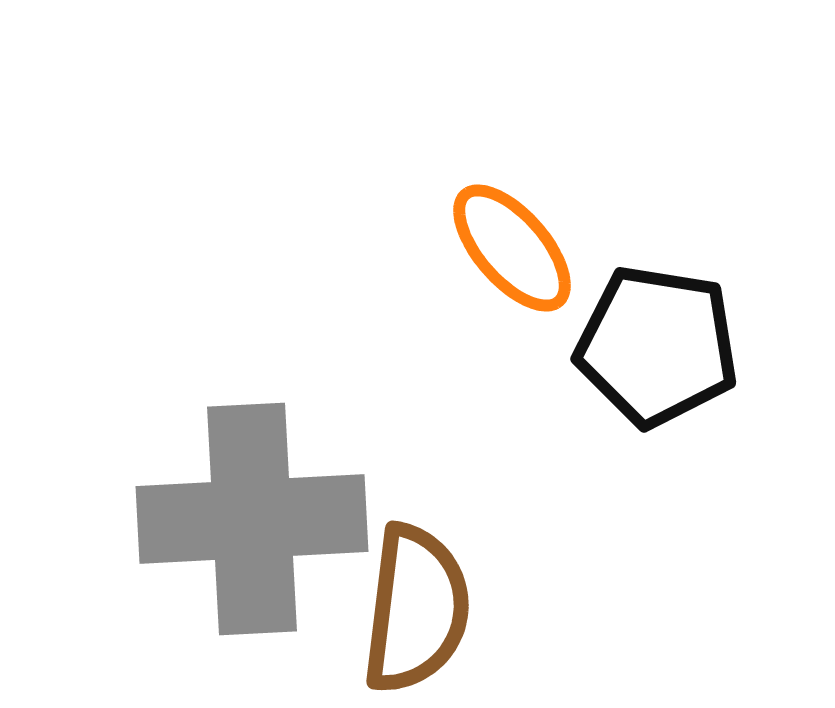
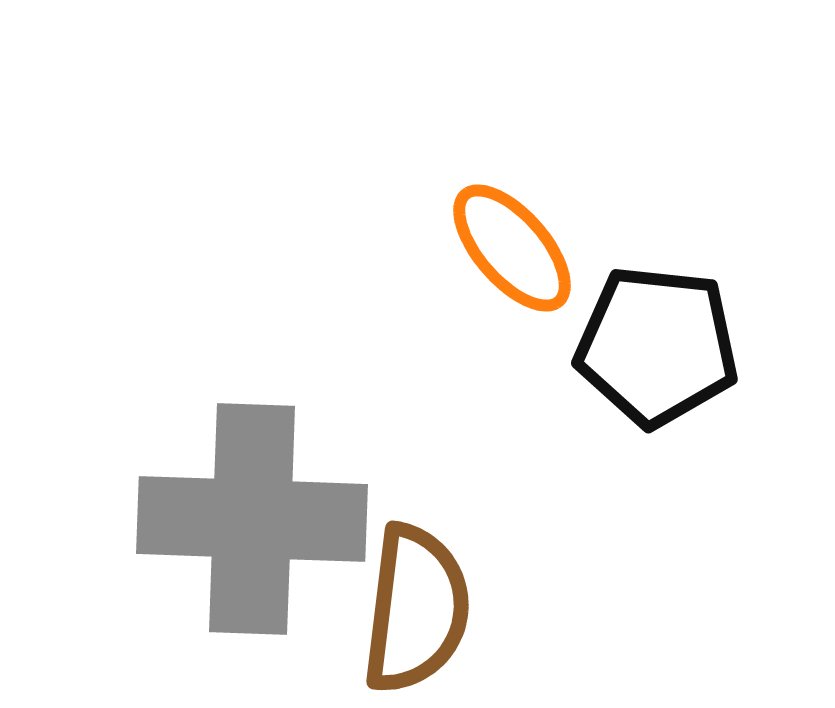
black pentagon: rotated 3 degrees counterclockwise
gray cross: rotated 5 degrees clockwise
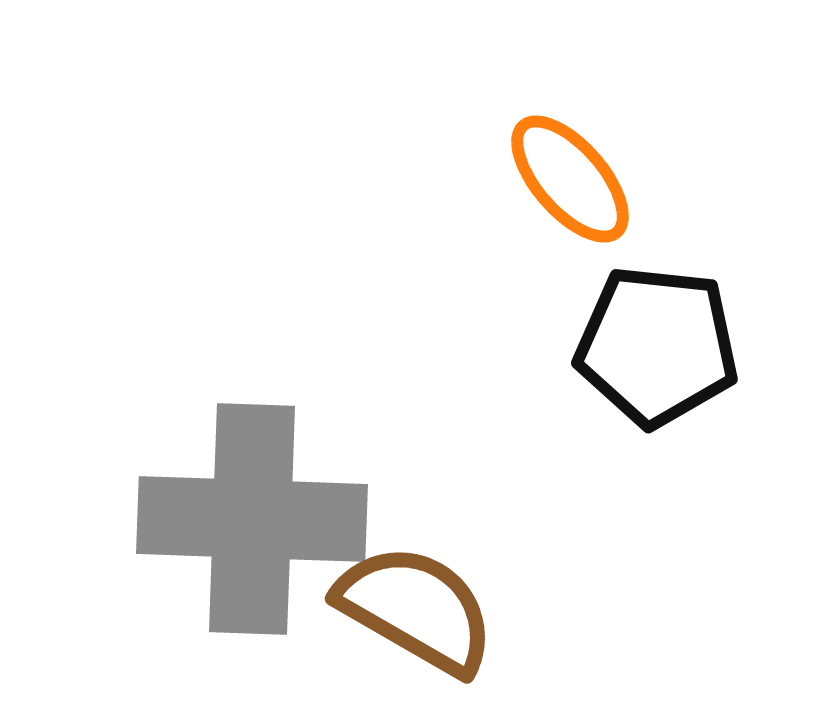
orange ellipse: moved 58 px right, 69 px up
brown semicircle: rotated 67 degrees counterclockwise
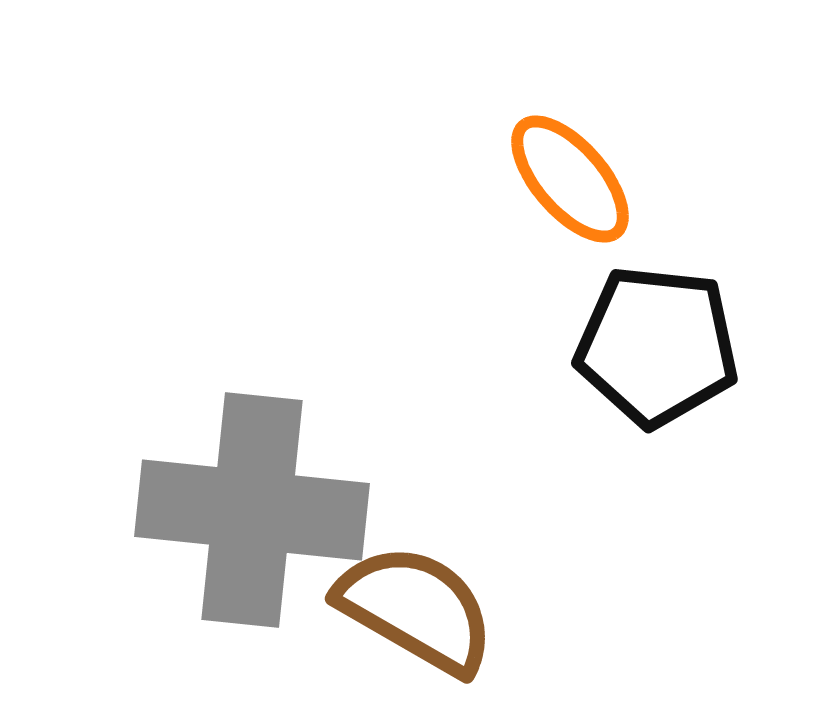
gray cross: moved 9 px up; rotated 4 degrees clockwise
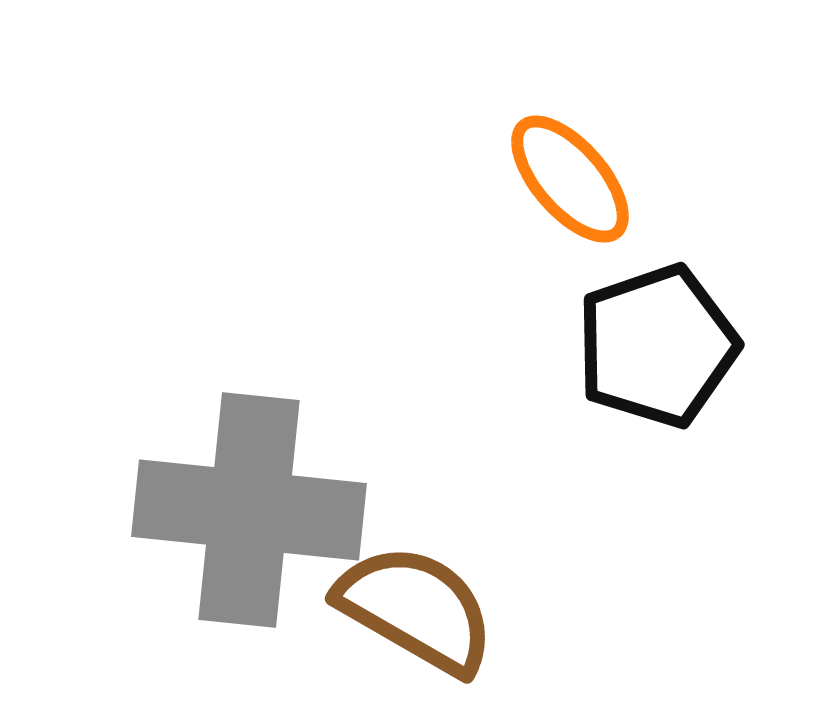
black pentagon: rotated 25 degrees counterclockwise
gray cross: moved 3 px left
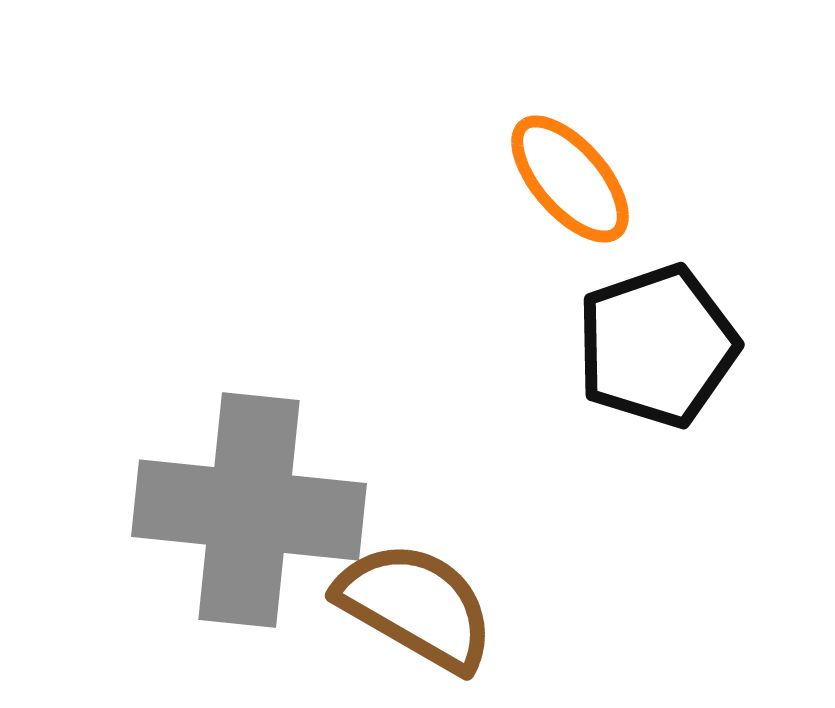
brown semicircle: moved 3 px up
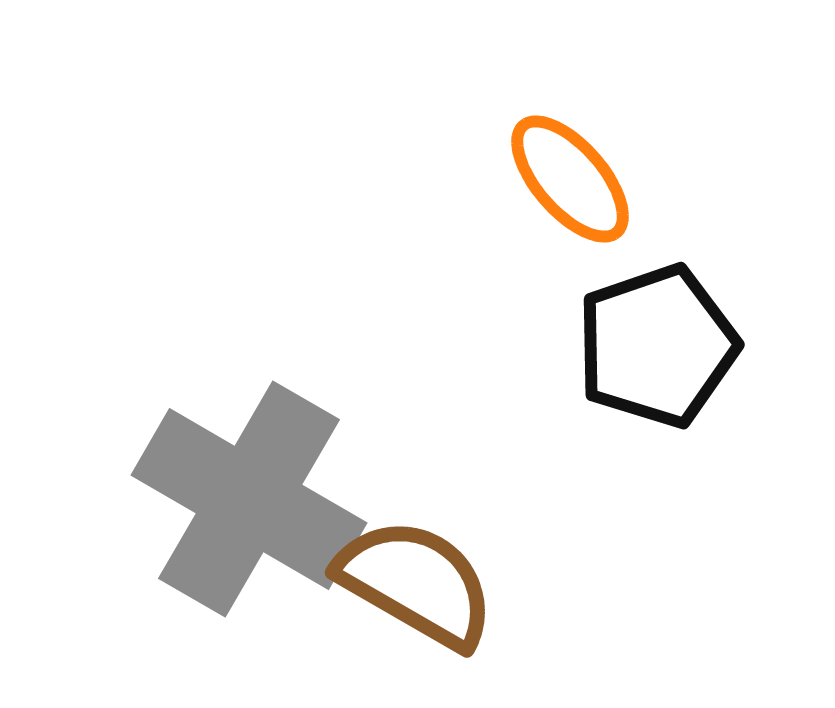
gray cross: moved 11 px up; rotated 24 degrees clockwise
brown semicircle: moved 23 px up
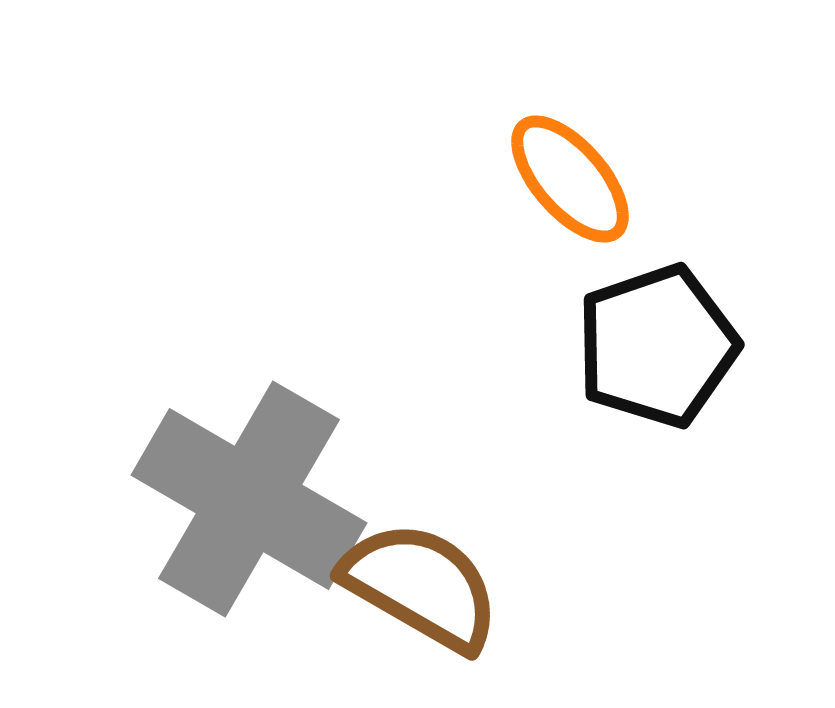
brown semicircle: moved 5 px right, 3 px down
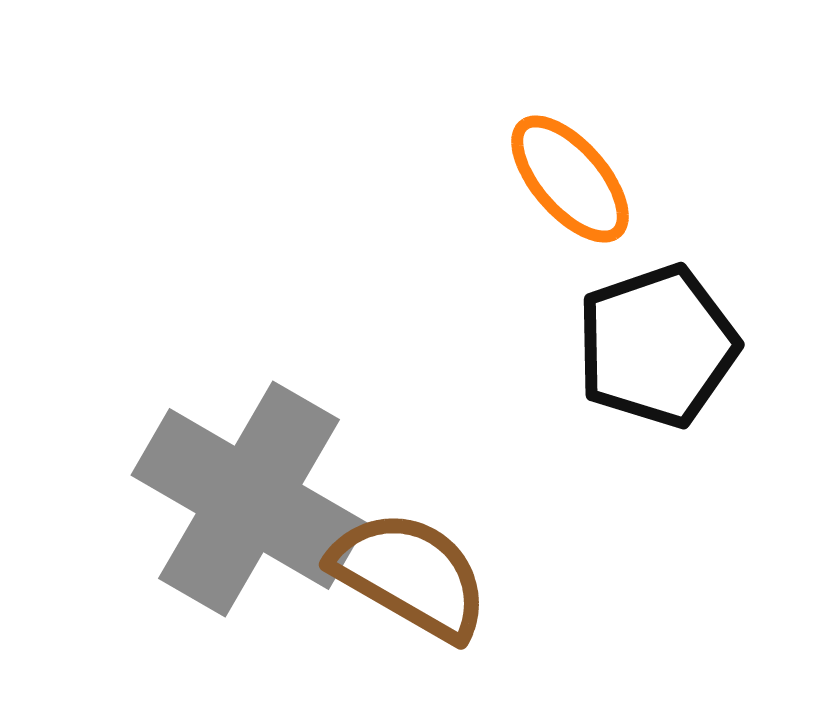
brown semicircle: moved 11 px left, 11 px up
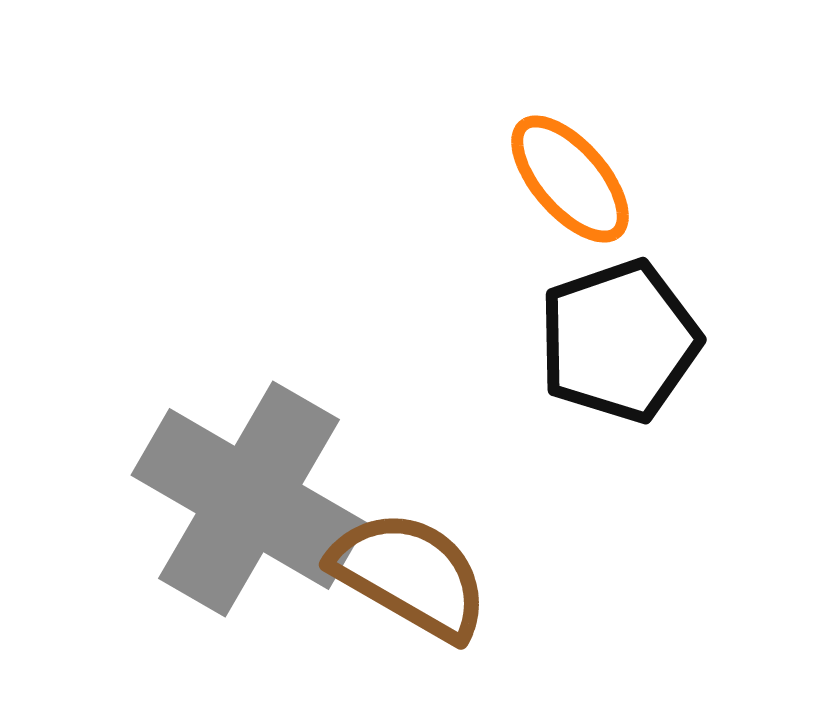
black pentagon: moved 38 px left, 5 px up
